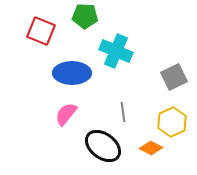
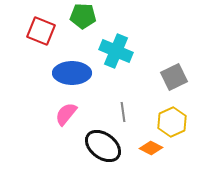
green pentagon: moved 2 px left
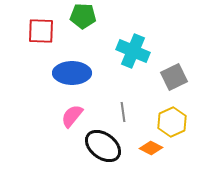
red square: rotated 20 degrees counterclockwise
cyan cross: moved 17 px right
pink semicircle: moved 6 px right, 2 px down
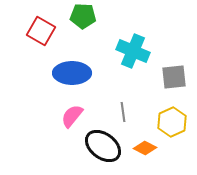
red square: rotated 28 degrees clockwise
gray square: rotated 20 degrees clockwise
orange diamond: moved 6 px left
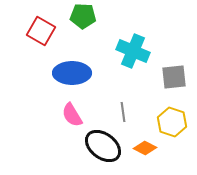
pink semicircle: moved 1 px up; rotated 70 degrees counterclockwise
yellow hexagon: rotated 16 degrees counterclockwise
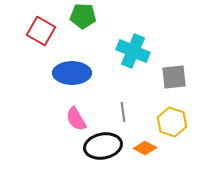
pink semicircle: moved 4 px right, 4 px down
black ellipse: rotated 48 degrees counterclockwise
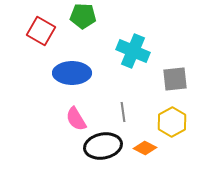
gray square: moved 1 px right, 2 px down
yellow hexagon: rotated 12 degrees clockwise
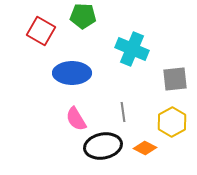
cyan cross: moved 1 px left, 2 px up
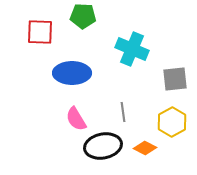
red square: moved 1 px left, 1 px down; rotated 28 degrees counterclockwise
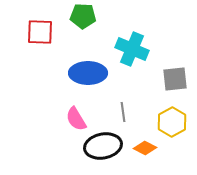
blue ellipse: moved 16 px right
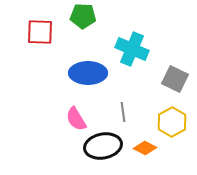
gray square: rotated 32 degrees clockwise
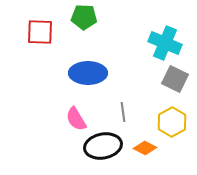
green pentagon: moved 1 px right, 1 px down
cyan cross: moved 33 px right, 6 px up
